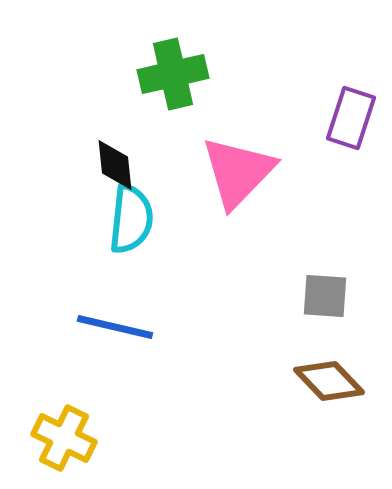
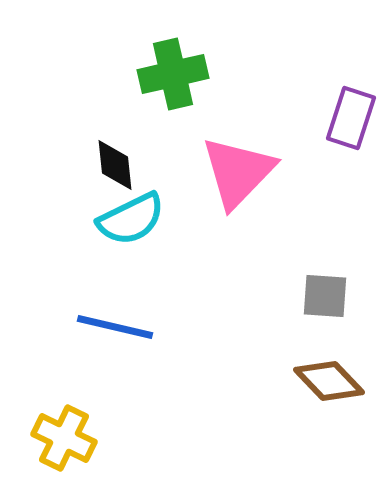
cyan semicircle: rotated 58 degrees clockwise
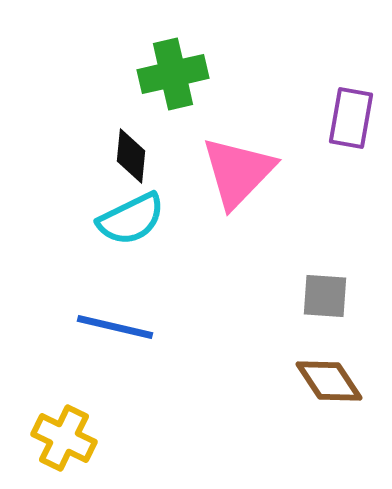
purple rectangle: rotated 8 degrees counterclockwise
black diamond: moved 16 px right, 9 px up; rotated 12 degrees clockwise
brown diamond: rotated 10 degrees clockwise
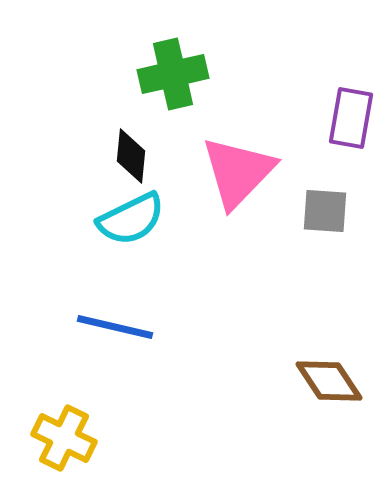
gray square: moved 85 px up
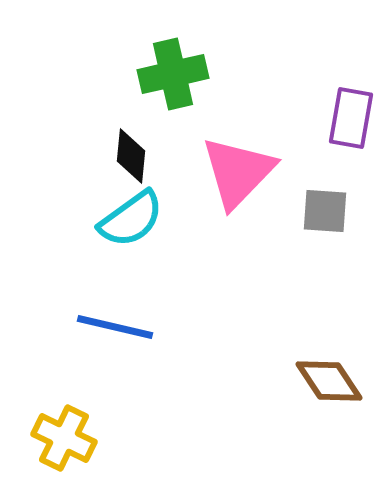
cyan semicircle: rotated 10 degrees counterclockwise
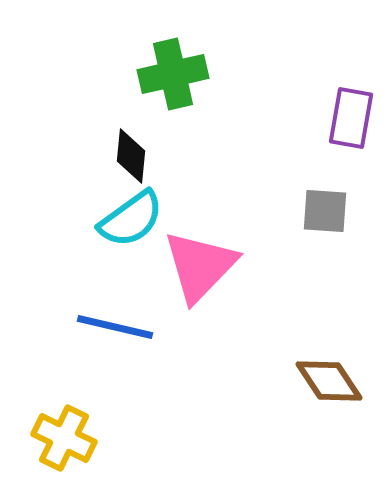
pink triangle: moved 38 px left, 94 px down
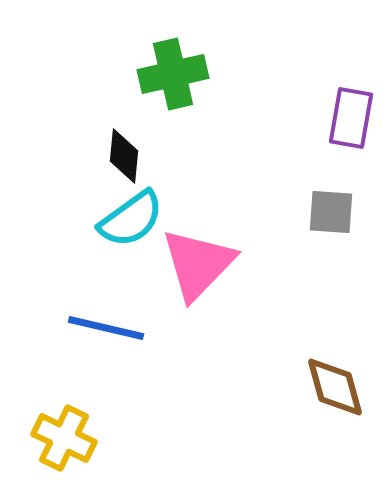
black diamond: moved 7 px left
gray square: moved 6 px right, 1 px down
pink triangle: moved 2 px left, 2 px up
blue line: moved 9 px left, 1 px down
brown diamond: moved 6 px right, 6 px down; rotated 18 degrees clockwise
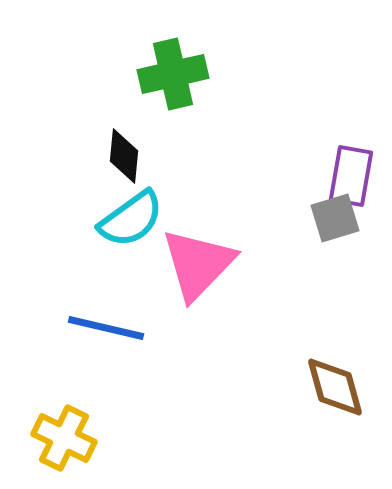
purple rectangle: moved 58 px down
gray square: moved 4 px right, 6 px down; rotated 21 degrees counterclockwise
